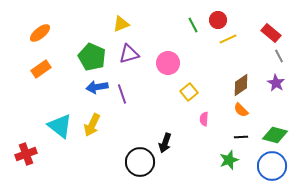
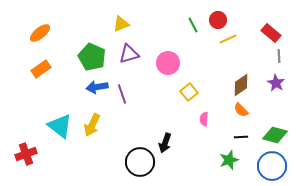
gray line: rotated 24 degrees clockwise
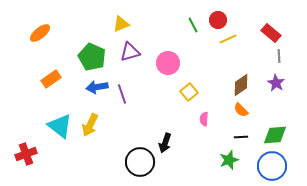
purple triangle: moved 1 px right, 2 px up
orange rectangle: moved 10 px right, 10 px down
yellow arrow: moved 2 px left
green diamond: rotated 20 degrees counterclockwise
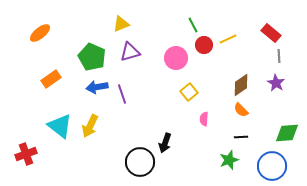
red circle: moved 14 px left, 25 px down
pink circle: moved 8 px right, 5 px up
yellow arrow: moved 1 px down
green diamond: moved 12 px right, 2 px up
